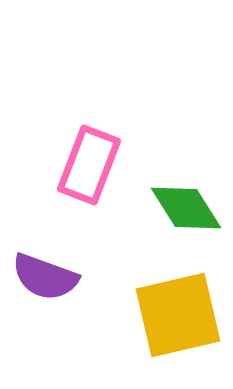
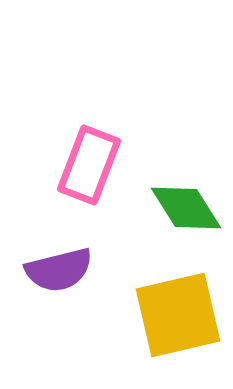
purple semicircle: moved 14 px right, 7 px up; rotated 34 degrees counterclockwise
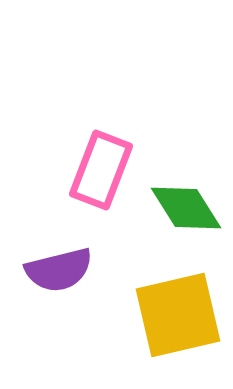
pink rectangle: moved 12 px right, 5 px down
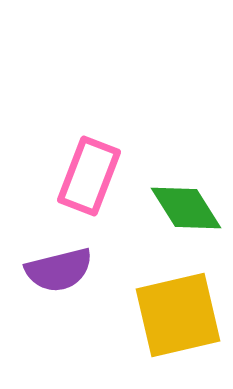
pink rectangle: moved 12 px left, 6 px down
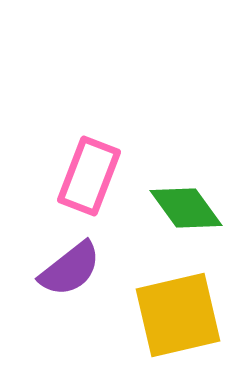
green diamond: rotated 4 degrees counterclockwise
purple semicircle: moved 11 px right, 1 px up; rotated 24 degrees counterclockwise
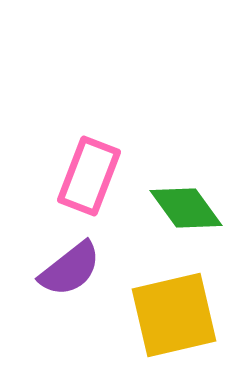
yellow square: moved 4 px left
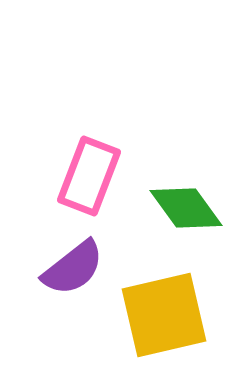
purple semicircle: moved 3 px right, 1 px up
yellow square: moved 10 px left
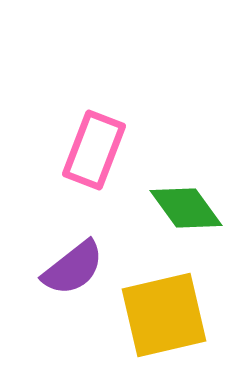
pink rectangle: moved 5 px right, 26 px up
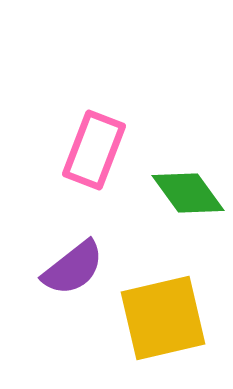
green diamond: moved 2 px right, 15 px up
yellow square: moved 1 px left, 3 px down
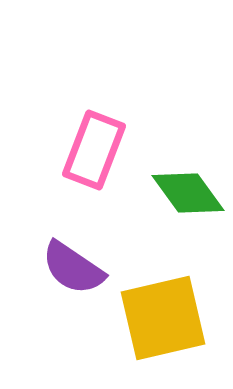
purple semicircle: rotated 72 degrees clockwise
